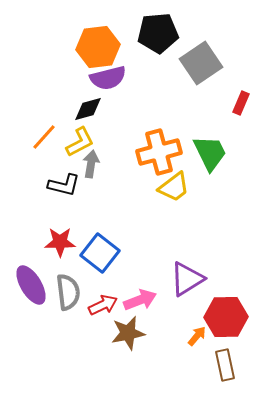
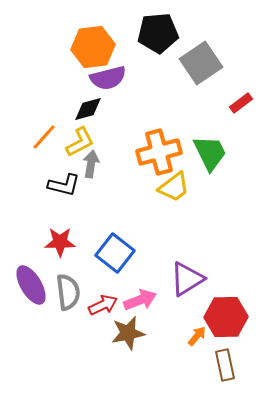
orange hexagon: moved 5 px left
red rectangle: rotated 30 degrees clockwise
blue square: moved 15 px right
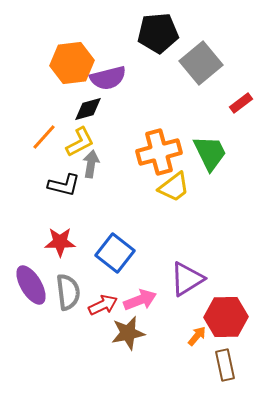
orange hexagon: moved 21 px left, 16 px down
gray square: rotated 6 degrees counterclockwise
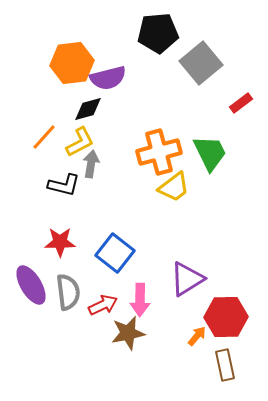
pink arrow: rotated 112 degrees clockwise
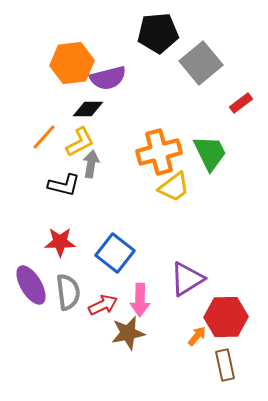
black diamond: rotated 16 degrees clockwise
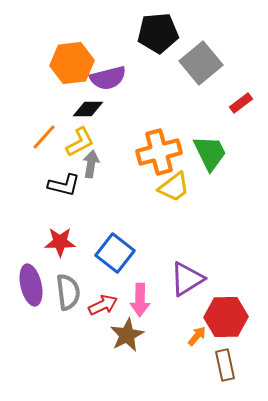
purple ellipse: rotated 18 degrees clockwise
brown star: moved 1 px left, 2 px down; rotated 16 degrees counterclockwise
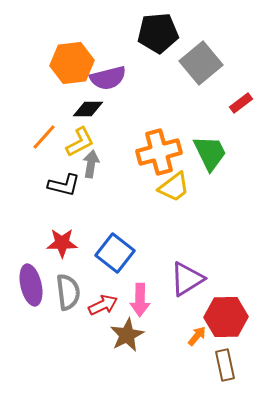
red star: moved 2 px right, 1 px down
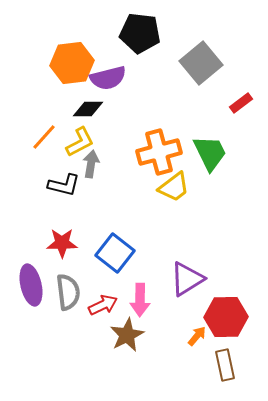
black pentagon: moved 18 px left; rotated 12 degrees clockwise
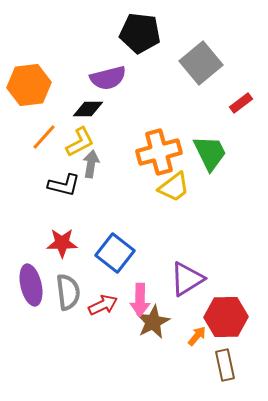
orange hexagon: moved 43 px left, 22 px down
brown star: moved 26 px right, 13 px up
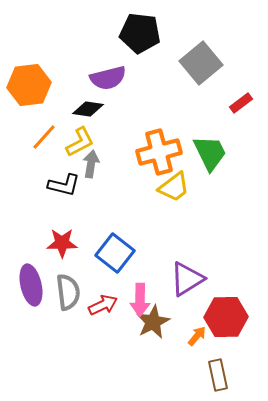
black diamond: rotated 8 degrees clockwise
brown rectangle: moved 7 px left, 10 px down
